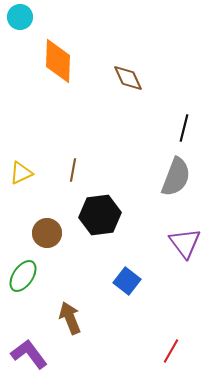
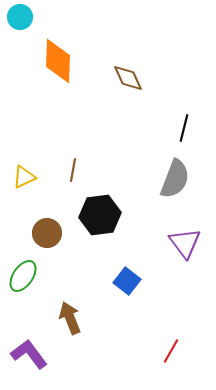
yellow triangle: moved 3 px right, 4 px down
gray semicircle: moved 1 px left, 2 px down
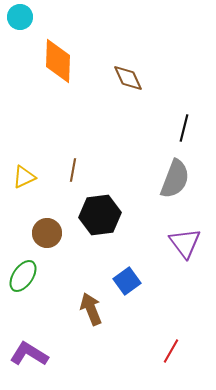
blue square: rotated 16 degrees clockwise
brown arrow: moved 21 px right, 9 px up
purple L-shape: rotated 21 degrees counterclockwise
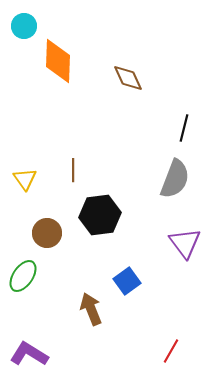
cyan circle: moved 4 px right, 9 px down
brown line: rotated 10 degrees counterclockwise
yellow triangle: moved 1 px right, 2 px down; rotated 40 degrees counterclockwise
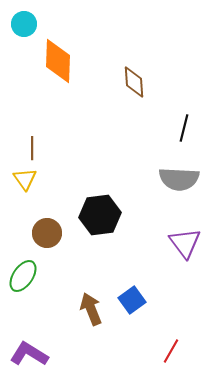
cyan circle: moved 2 px up
brown diamond: moved 6 px right, 4 px down; rotated 20 degrees clockwise
brown line: moved 41 px left, 22 px up
gray semicircle: moved 4 px right; rotated 72 degrees clockwise
blue square: moved 5 px right, 19 px down
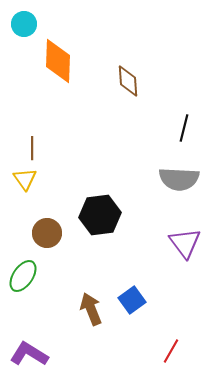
brown diamond: moved 6 px left, 1 px up
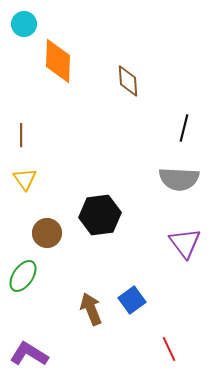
brown line: moved 11 px left, 13 px up
red line: moved 2 px left, 2 px up; rotated 55 degrees counterclockwise
